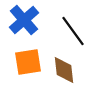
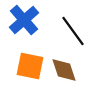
orange square: moved 2 px right, 4 px down; rotated 20 degrees clockwise
brown diamond: rotated 12 degrees counterclockwise
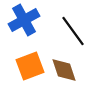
blue cross: rotated 12 degrees clockwise
orange square: rotated 32 degrees counterclockwise
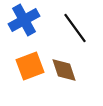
black line: moved 2 px right, 3 px up
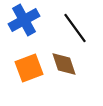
orange square: moved 1 px left, 2 px down
brown diamond: moved 6 px up
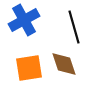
black line: moved 1 px left, 1 px up; rotated 20 degrees clockwise
orange square: rotated 12 degrees clockwise
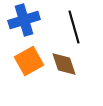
blue cross: rotated 12 degrees clockwise
orange square: moved 7 px up; rotated 20 degrees counterclockwise
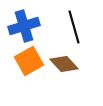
blue cross: moved 6 px down
brown diamond: rotated 24 degrees counterclockwise
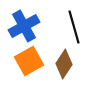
blue cross: rotated 12 degrees counterclockwise
brown diamond: rotated 76 degrees clockwise
